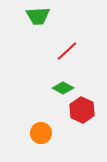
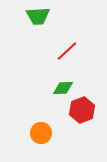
green diamond: rotated 30 degrees counterclockwise
red hexagon: rotated 15 degrees clockwise
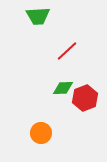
red hexagon: moved 3 px right, 12 px up
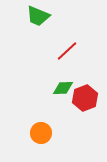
green trapezoid: rotated 25 degrees clockwise
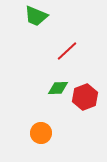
green trapezoid: moved 2 px left
green diamond: moved 5 px left
red hexagon: moved 1 px up
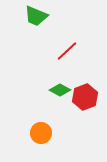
green diamond: moved 2 px right, 2 px down; rotated 30 degrees clockwise
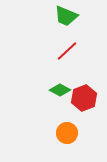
green trapezoid: moved 30 px right
red hexagon: moved 1 px left, 1 px down
orange circle: moved 26 px right
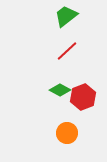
green trapezoid: rotated 120 degrees clockwise
red hexagon: moved 1 px left, 1 px up
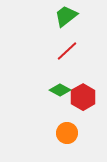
red hexagon: rotated 10 degrees counterclockwise
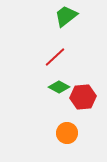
red line: moved 12 px left, 6 px down
green diamond: moved 1 px left, 3 px up
red hexagon: rotated 25 degrees clockwise
